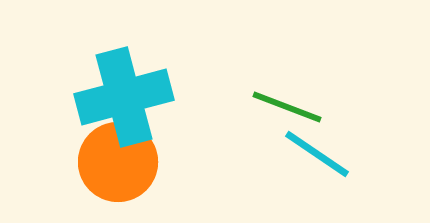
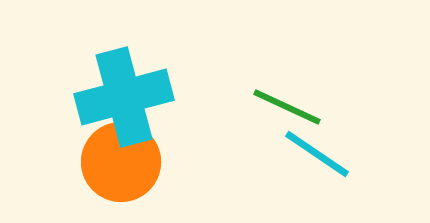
green line: rotated 4 degrees clockwise
orange circle: moved 3 px right
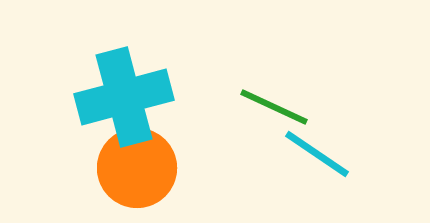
green line: moved 13 px left
orange circle: moved 16 px right, 6 px down
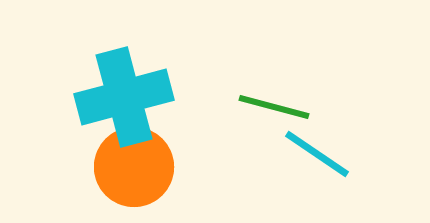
green line: rotated 10 degrees counterclockwise
orange circle: moved 3 px left, 1 px up
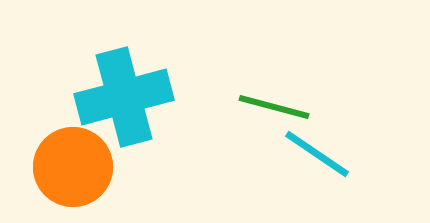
orange circle: moved 61 px left
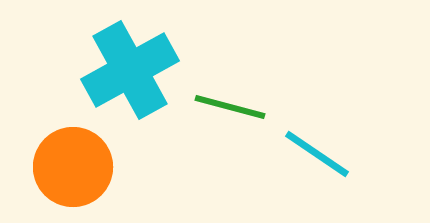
cyan cross: moved 6 px right, 27 px up; rotated 14 degrees counterclockwise
green line: moved 44 px left
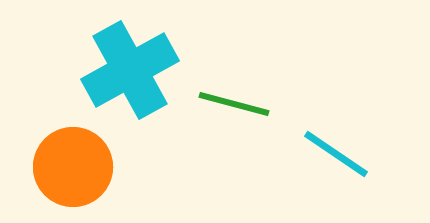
green line: moved 4 px right, 3 px up
cyan line: moved 19 px right
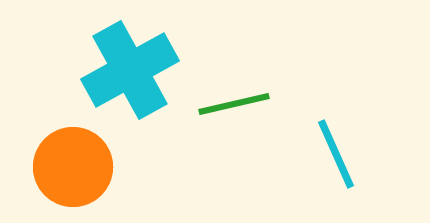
green line: rotated 28 degrees counterclockwise
cyan line: rotated 32 degrees clockwise
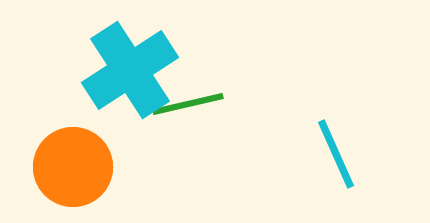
cyan cross: rotated 4 degrees counterclockwise
green line: moved 46 px left
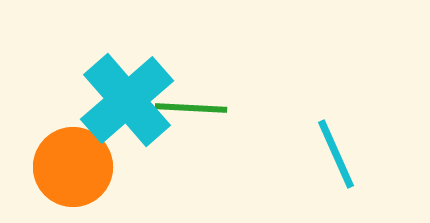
cyan cross: moved 3 px left, 30 px down; rotated 8 degrees counterclockwise
green line: moved 3 px right, 4 px down; rotated 16 degrees clockwise
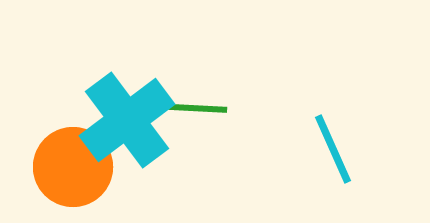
cyan cross: moved 20 px down; rotated 4 degrees clockwise
cyan line: moved 3 px left, 5 px up
